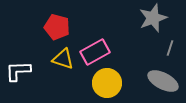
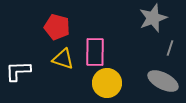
pink rectangle: rotated 60 degrees counterclockwise
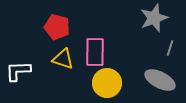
gray star: moved 1 px right
gray ellipse: moved 3 px left, 1 px up
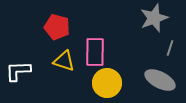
yellow triangle: moved 1 px right, 2 px down
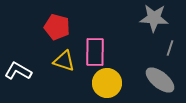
gray star: rotated 24 degrees clockwise
white L-shape: rotated 32 degrees clockwise
gray ellipse: rotated 12 degrees clockwise
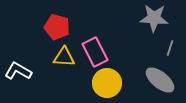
pink rectangle: rotated 28 degrees counterclockwise
yellow triangle: moved 4 px up; rotated 15 degrees counterclockwise
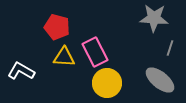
white L-shape: moved 3 px right
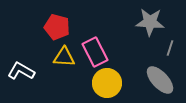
gray star: moved 4 px left, 4 px down
gray ellipse: rotated 8 degrees clockwise
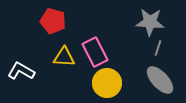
red pentagon: moved 4 px left, 6 px up
gray line: moved 12 px left
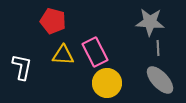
gray line: rotated 21 degrees counterclockwise
yellow triangle: moved 1 px left, 2 px up
white L-shape: moved 1 px right, 4 px up; rotated 72 degrees clockwise
